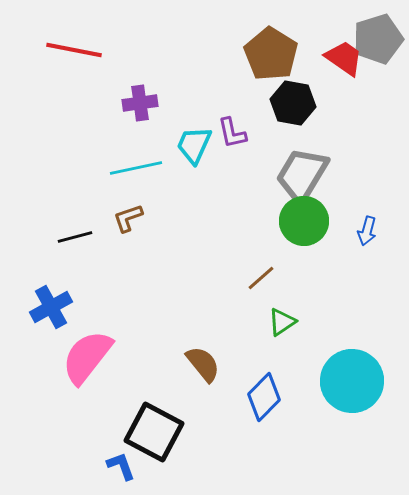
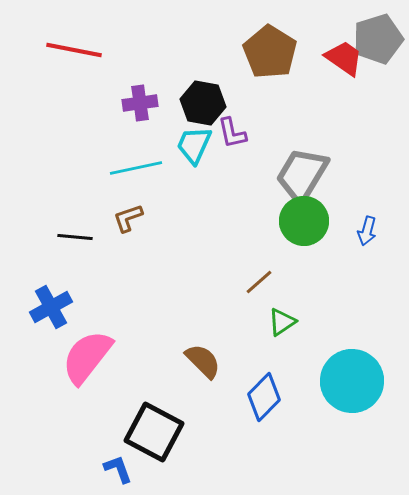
brown pentagon: moved 1 px left, 2 px up
black hexagon: moved 90 px left
black line: rotated 20 degrees clockwise
brown line: moved 2 px left, 4 px down
brown semicircle: moved 3 px up; rotated 6 degrees counterclockwise
blue L-shape: moved 3 px left, 3 px down
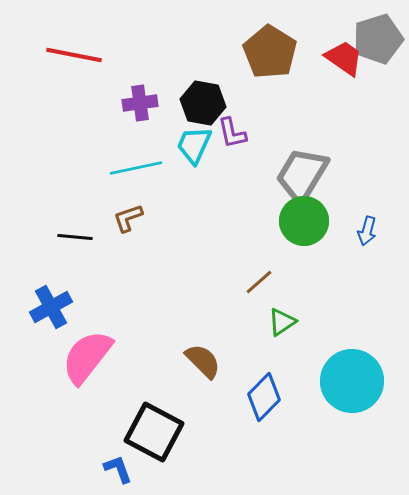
red line: moved 5 px down
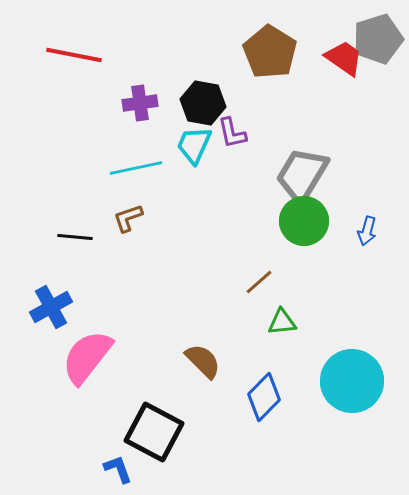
green triangle: rotated 28 degrees clockwise
